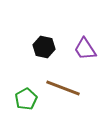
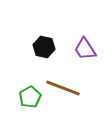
green pentagon: moved 4 px right, 2 px up
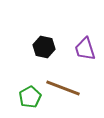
purple trapezoid: rotated 15 degrees clockwise
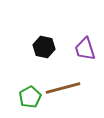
brown line: rotated 36 degrees counterclockwise
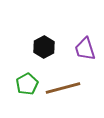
black hexagon: rotated 20 degrees clockwise
green pentagon: moved 3 px left, 13 px up
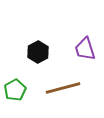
black hexagon: moved 6 px left, 5 px down
green pentagon: moved 12 px left, 6 px down
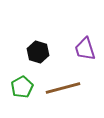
black hexagon: rotated 15 degrees counterclockwise
green pentagon: moved 7 px right, 3 px up
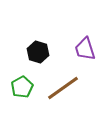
brown line: rotated 20 degrees counterclockwise
